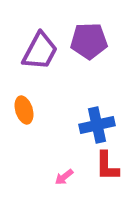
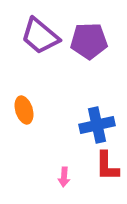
purple trapezoid: moved 15 px up; rotated 102 degrees clockwise
pink arrow: rotated 48 degrees counterclockwise
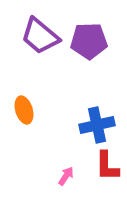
pink arrow: moved 2 px right, 1 px up; rotated 150 degrees counterclockwise
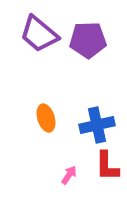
purple trapezoid: moved 1 px left, 2 px up
purple pentagon: moved 1 px left, 1 px up
orange ellipse: moved 22 px right, 8 px down
pink arrow: moved 3 px right, 1 px up
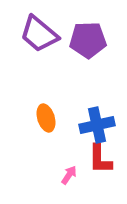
red L-shape: moved 7 px left, 7 px up
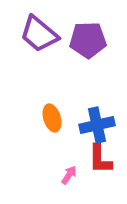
orange ellipse: moved 6 px right
